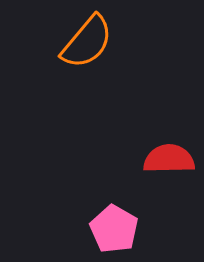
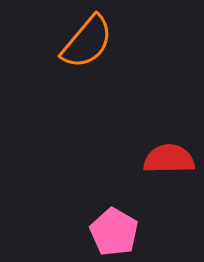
pink pentagon: moved 3 px down
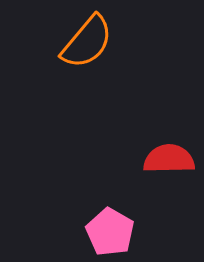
pink pentagon: moved 4 px left
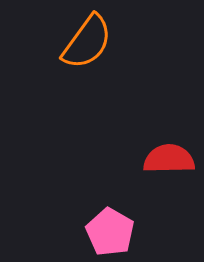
orange semicircle: rotated 4 degrees counterclockwise
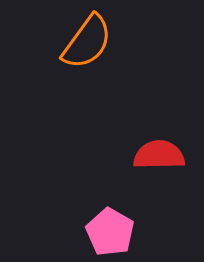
red semicircle: moved 10 px left, 4 px up
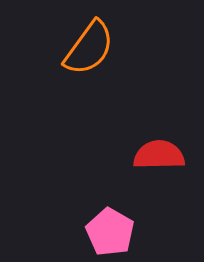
orange semicircle: moved 2 px right, 6 px down
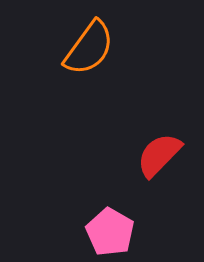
red semicircle: rotated 45 degrees counterclockwise
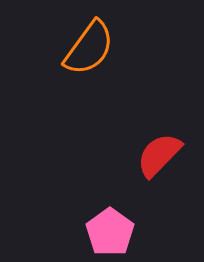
pink pentagon: rotated 6 degrees clockwise
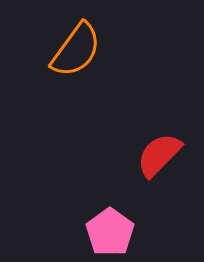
orange semicircle: moved 13 px left, 2 px down
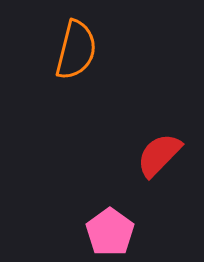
orange semicircle: rotated 22 degrees counterclockwise
